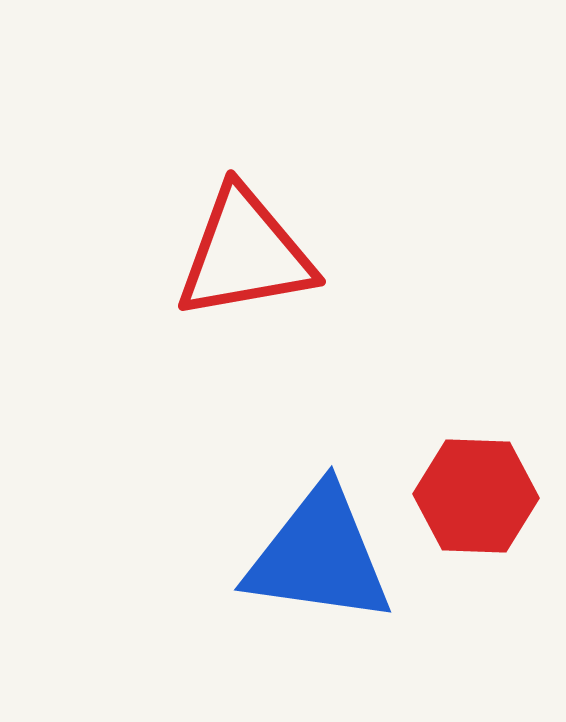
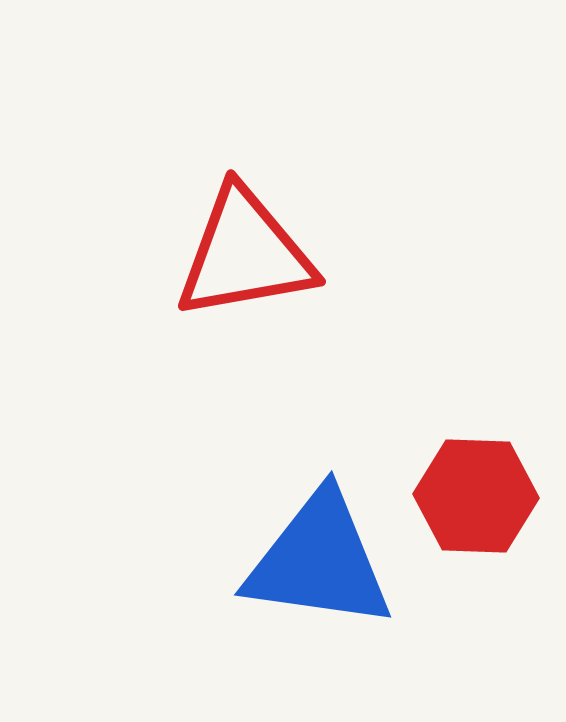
blue triangle: moved 5 px down
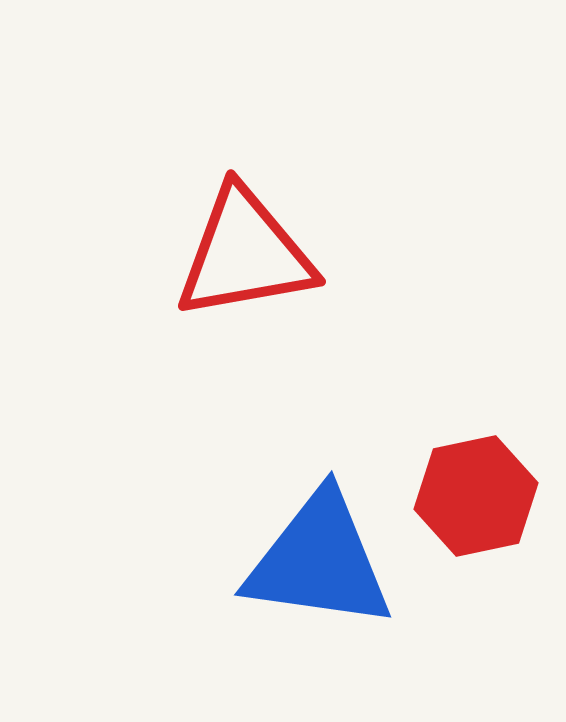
red hexagon: rotated 14 degrees counterclockwise
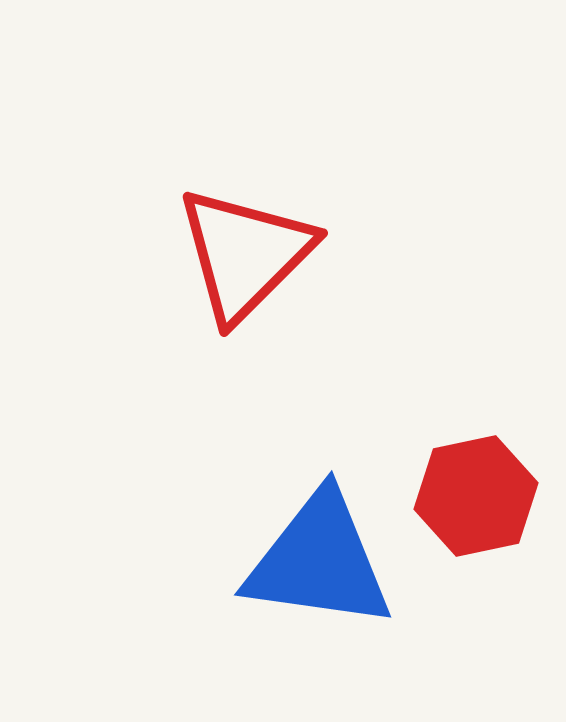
red triangle: rotated 35 degrees counterclockwise
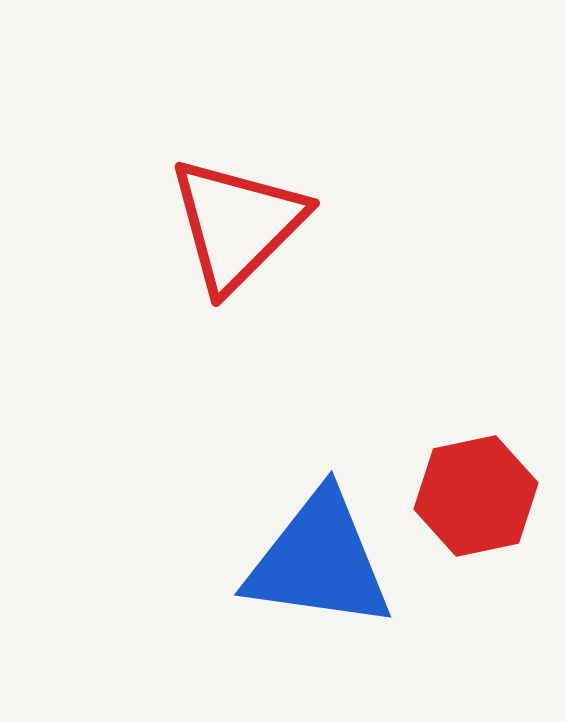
red triangle: moved 8 px left, 30 px up
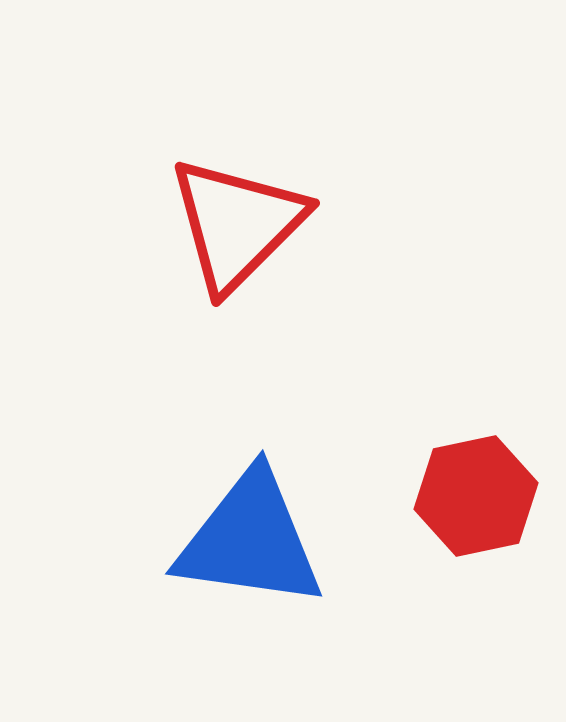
blue triangle: moved 69 px left, 21 px up
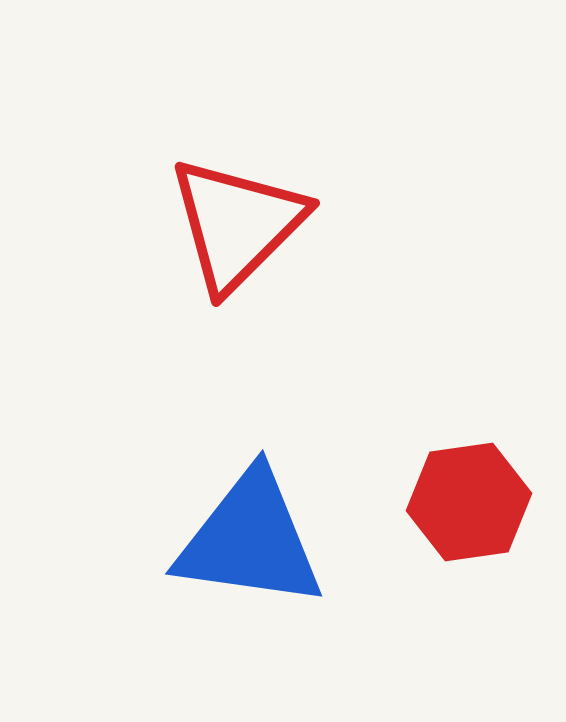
red hexagon: moved 7 px left, 6 px down; rotated 4 degrees clockwise
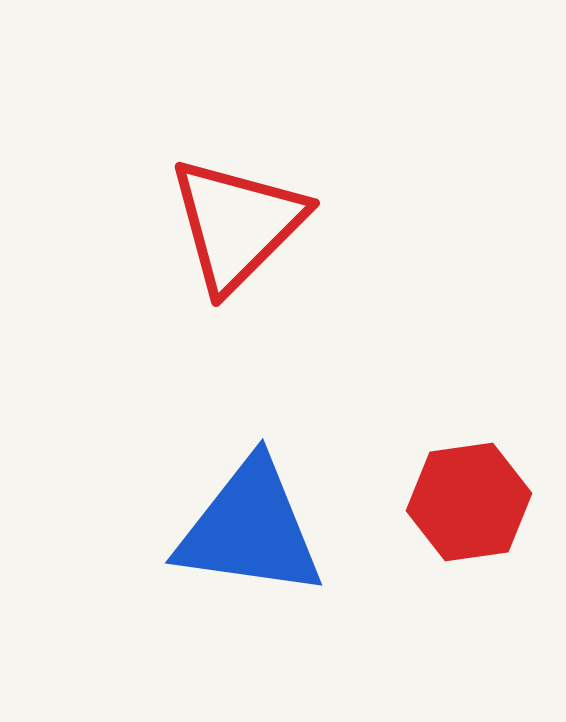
blue triangle: moved 11 px up
